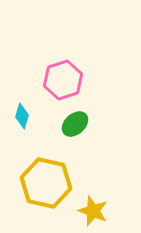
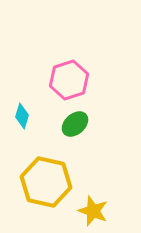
pink hexagon: moved 6 px right
yellow hexagon: moved 1 px up
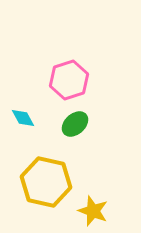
cyan diamond: moved 1 px right, 2 px down; rotated 45 degrees counterclockwise
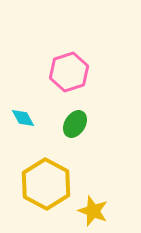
pink hexagon: moved 8 px up
green ellipse: rotated 16 degrees counterclockwise
yellow hexagon: moved 2 px down; rotated 15 degrees clockwise
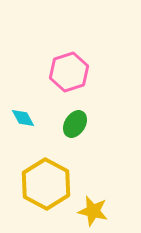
yellow star: rotated 8 degrees counterclockwise
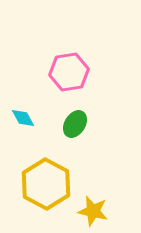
pink hexagon: rotated 9 degrees clockwise
